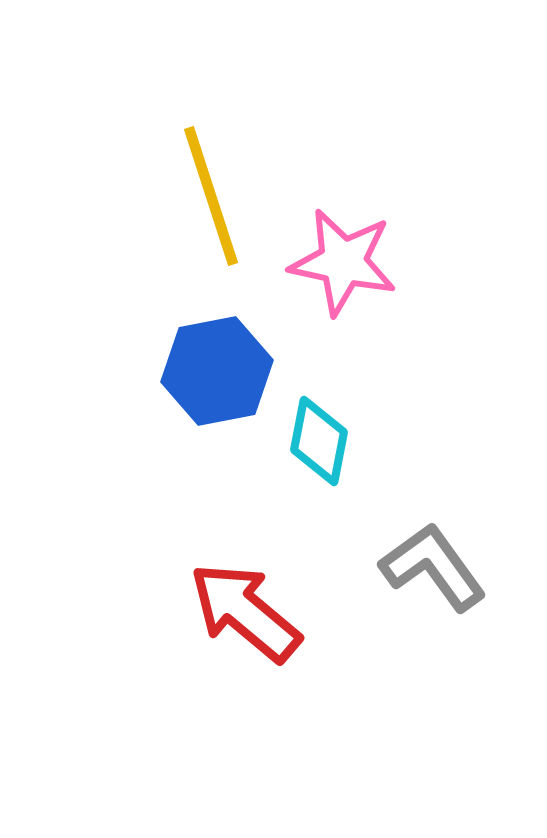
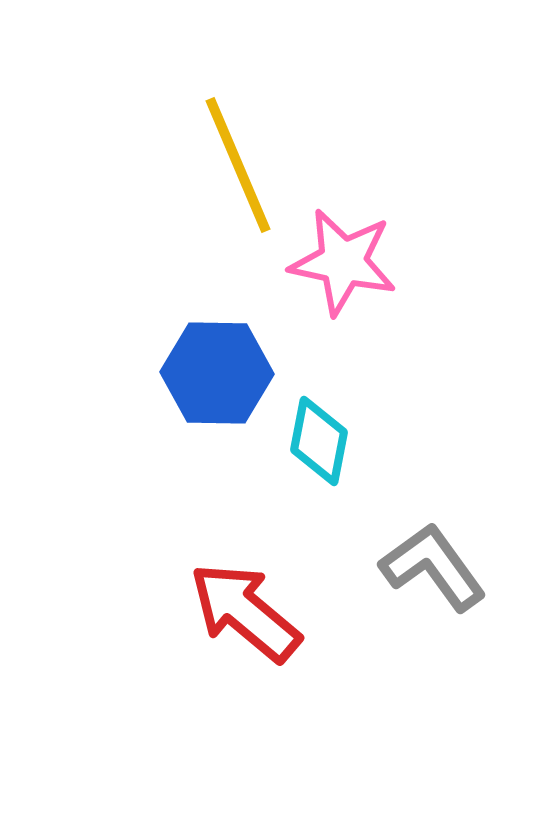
yellow line: moved 27 px right, 31 px up; rotated 5 degrees counterclockwise
blue hexagon: moved 2 px down; rotated 12 degrees clockwise
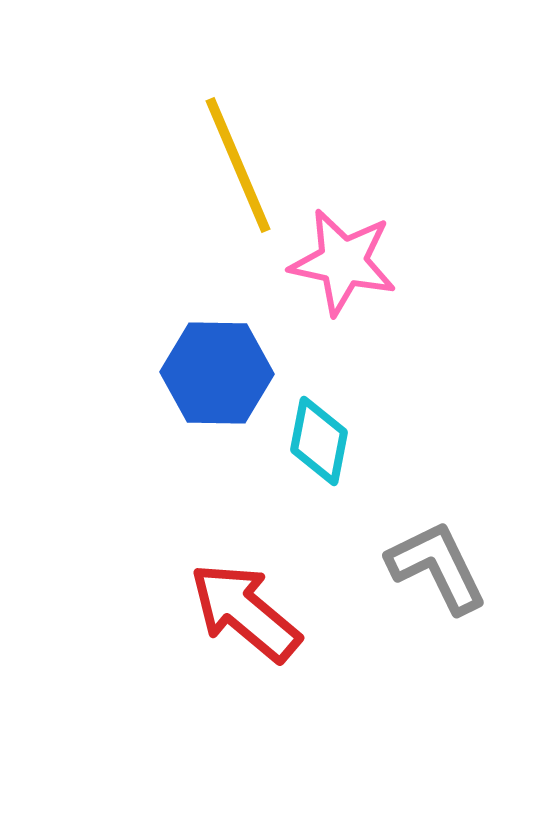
gray L-shape: moved 4 px right; rotated 10 degrees clockwise
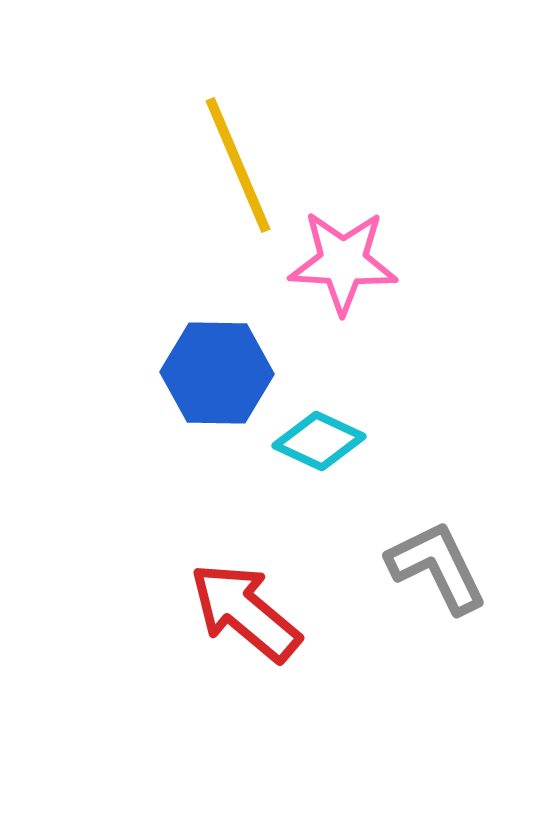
pink star: rotated 9 degrees counterclockwise
cyan diamond: rotated 76 degrees counterclockwise
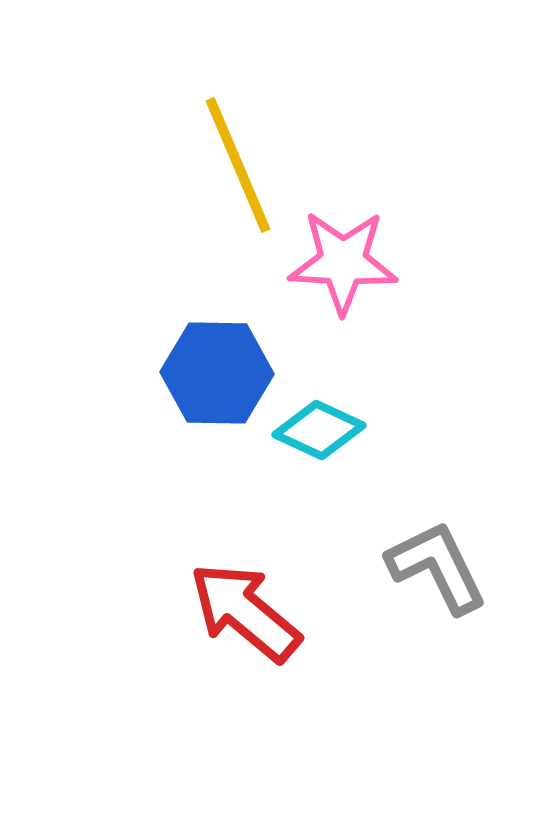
cyan diamond: moved 11 px up
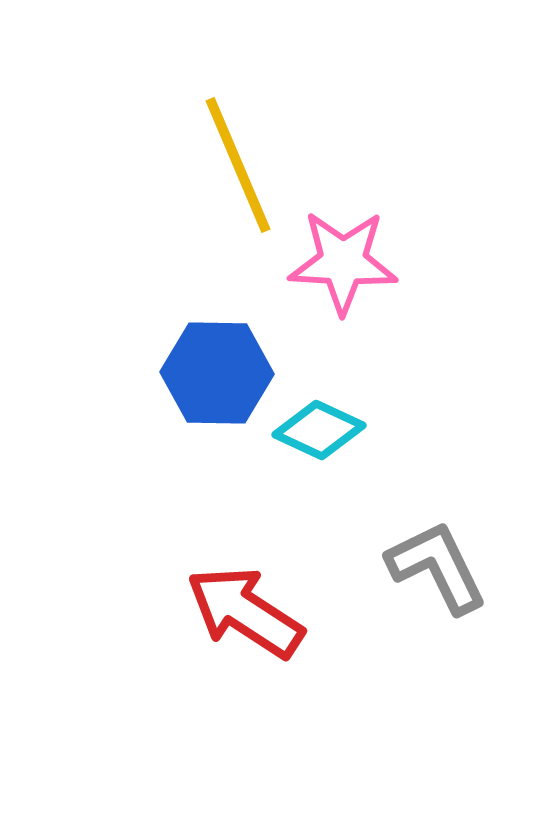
red arrow: rotated 7 degrees counterclockwise
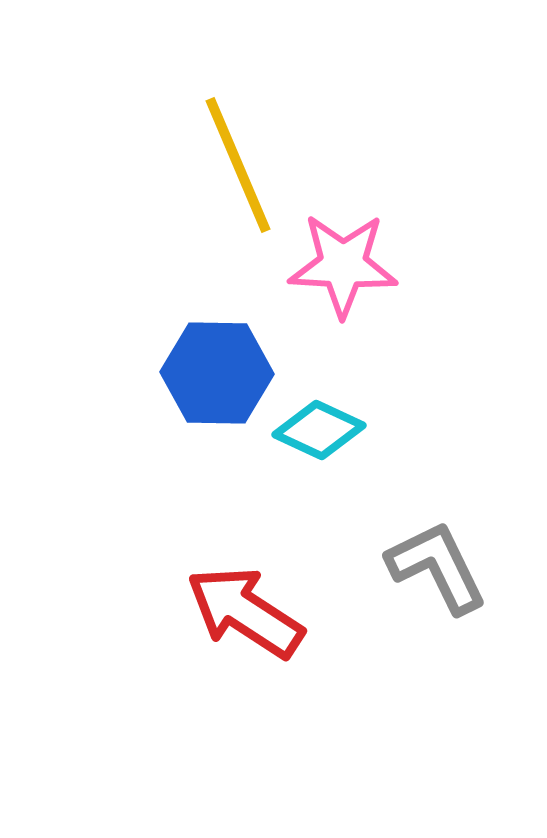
pink star: moved 3 px down
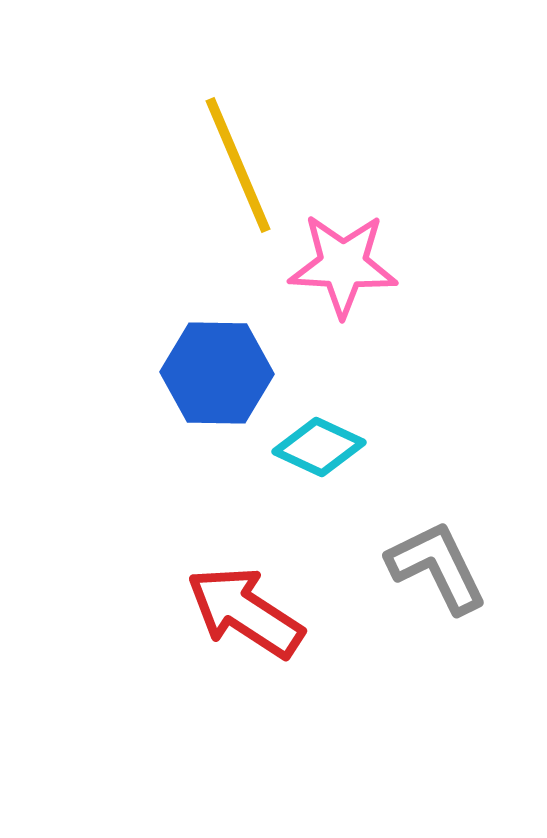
cyan diamond: moved 17 px down
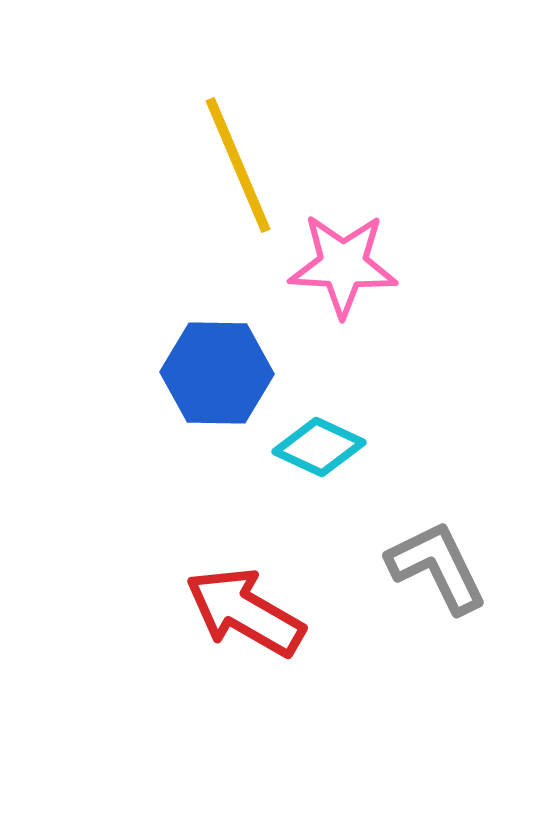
red arrow: rotated 3 degrees counterclockwise
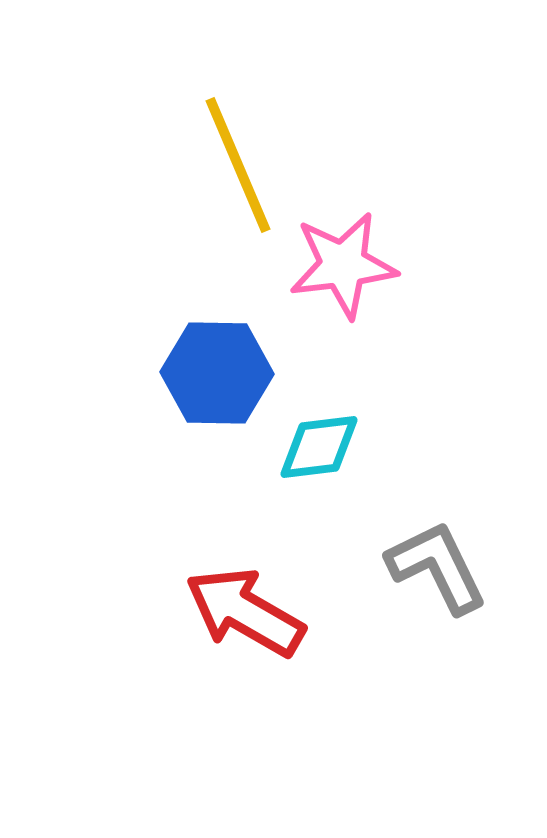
pink star: rotated 10 degrees counterclockwise
cyan diamond: rotated 32 degrees counterclockwise
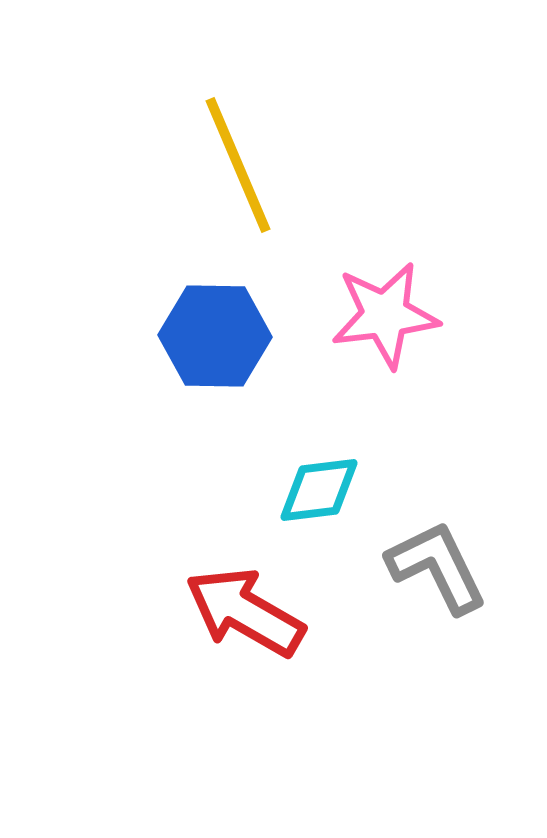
pink star: moved 42 px right, 50 px down
blue hexagon: moved 2 px left, 37 px up
cyan diamond: moved 43 px down
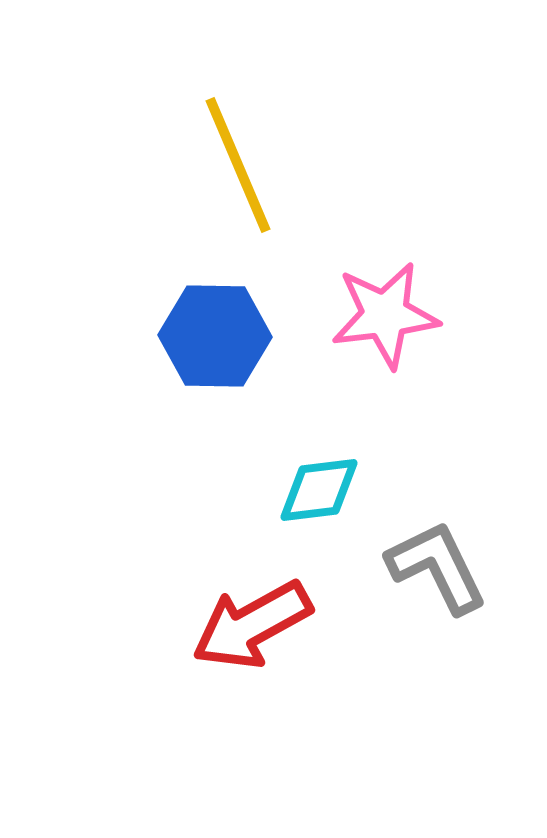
red arrow: moved 7 px right, 13 px down; rotated 59 degrees counterclockwise
